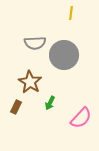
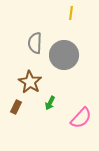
gray semicircle: rotated 95 degrees clockwise
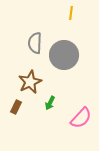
brown star: rotated 15 degrees clockwise
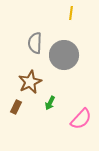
pink semicircle: moved 1 px down
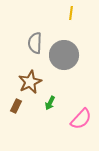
brown rectangle: moved 1 px up
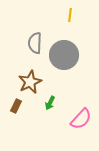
yellow line: moved 1 px left, 2 px down
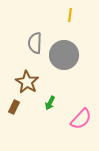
brown star: moved 3 px left; rotated 15 degrees counterclockwise
brown rectangle: moved 2 px left, 1 px down
